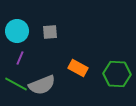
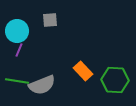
gray square: moved 12 px up
purple line: moved 1 px left, 8 px up
orange rectangle: moved 5 px right, 3 px down; rotated 18 degrees clockwise
green hexagon: moved 2 px left, 6 px down
green line: moved 1 px right, 3 px up; rotated 20 degrees counterclockwise
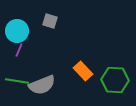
gray square: moved 1 px down; rotated 21 degrees clockwise
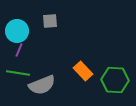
gray square: rotated 21 degrees counterclockwise
green line: moved 1 px right, 8 px up
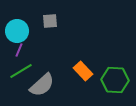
green line: moved 3 px right, 2 px up; rotated 40 degrees counterclockwise
gray semicircle: rotated 20 degrees counterclockwise
